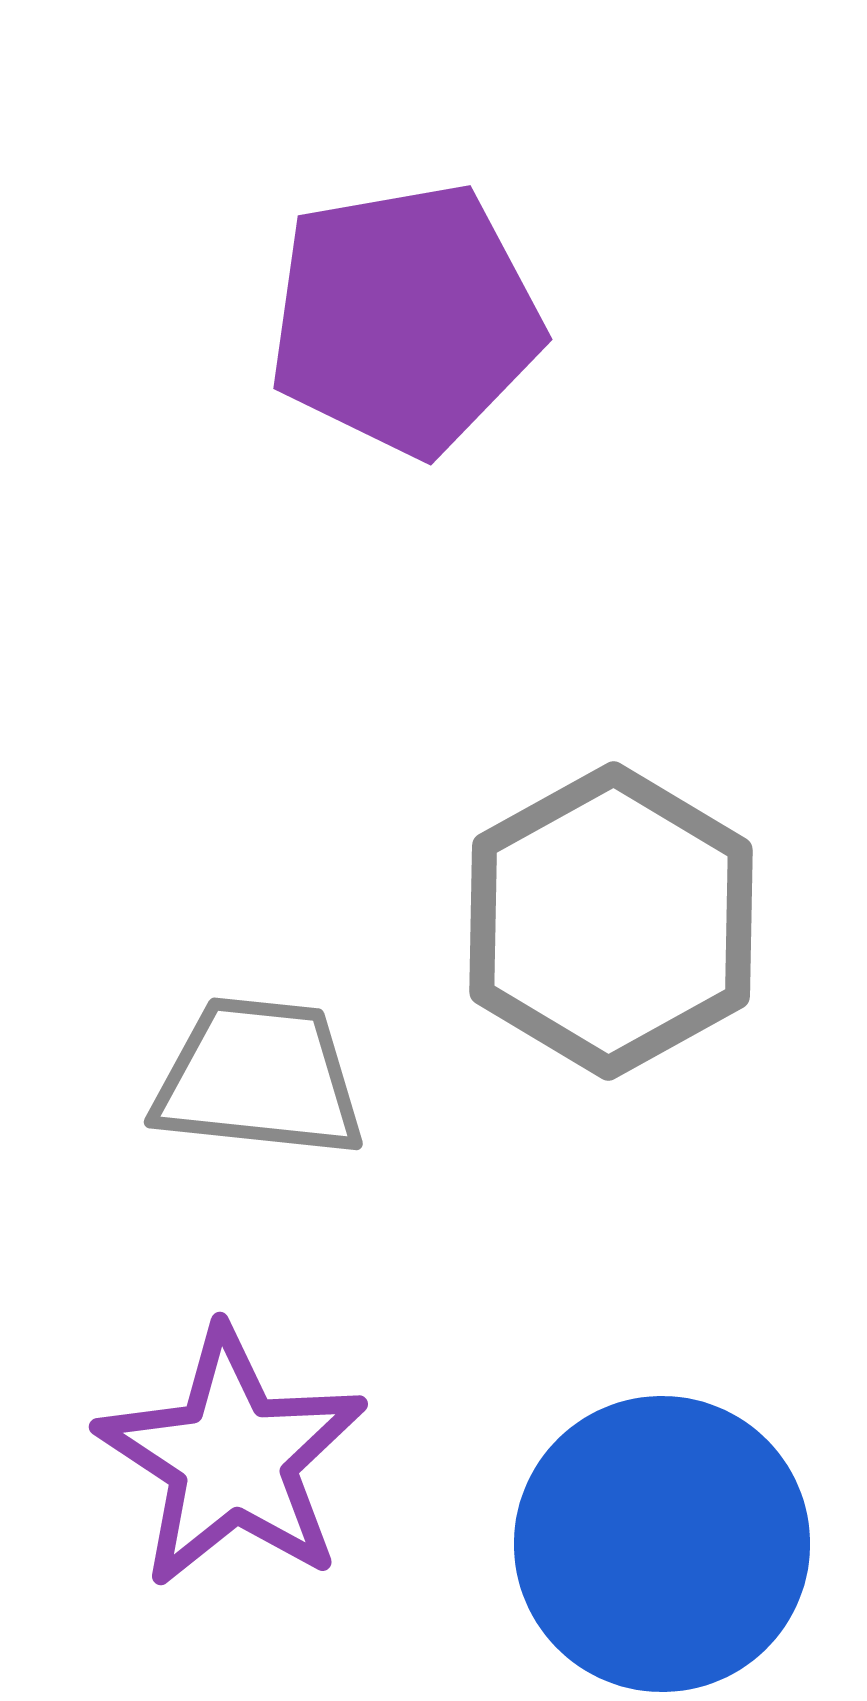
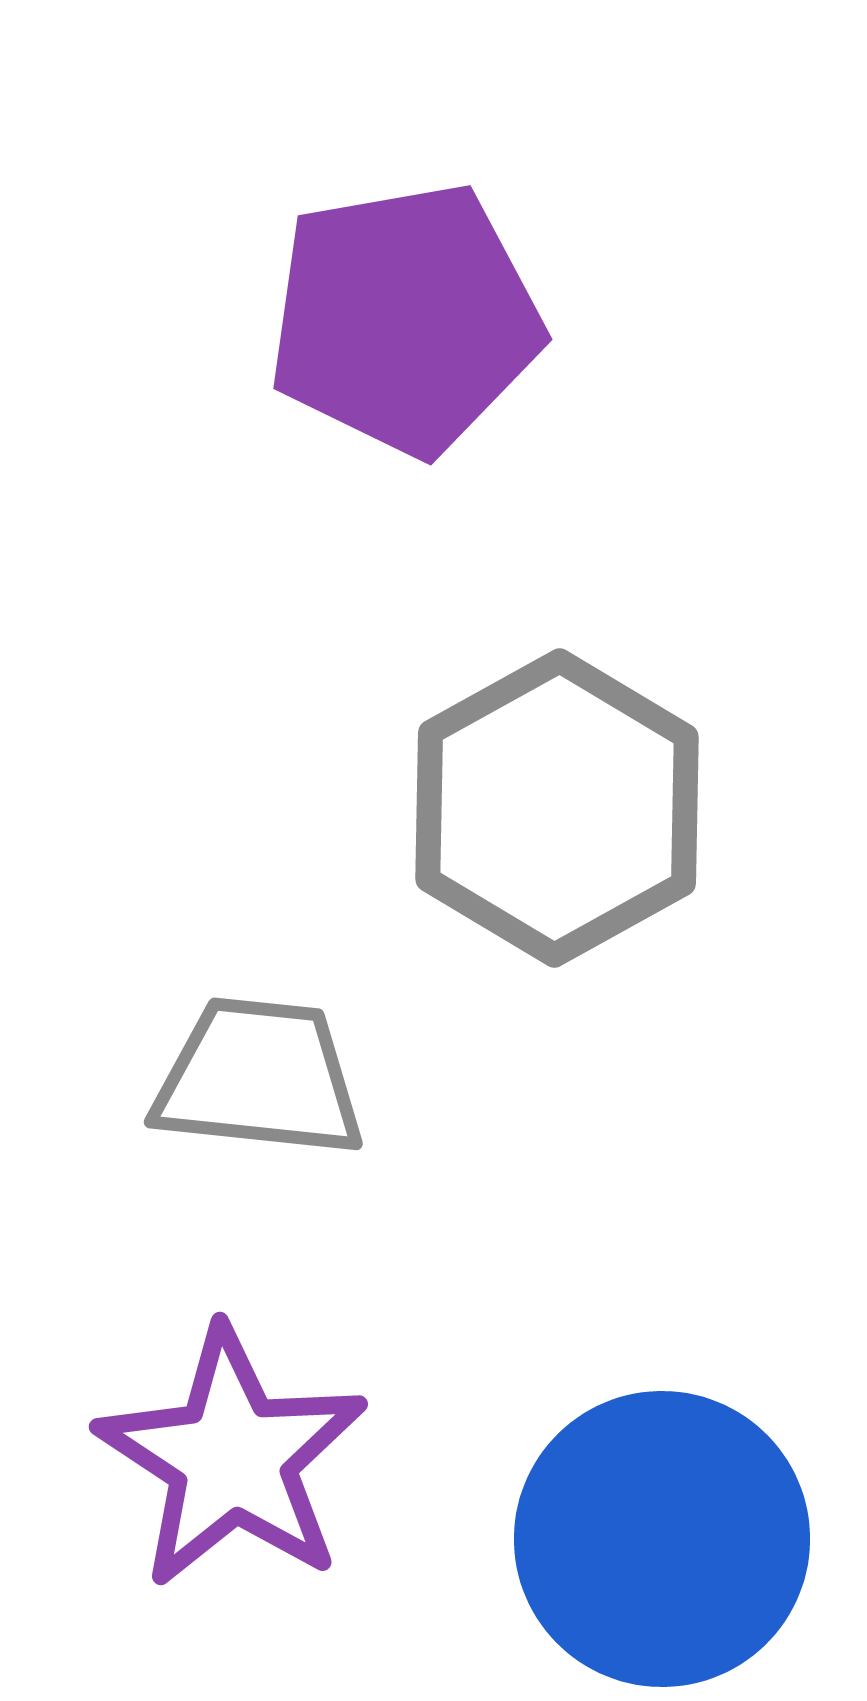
gray hexagon: moved 54 px left, 113 px up
blue circle: moved 5 px up
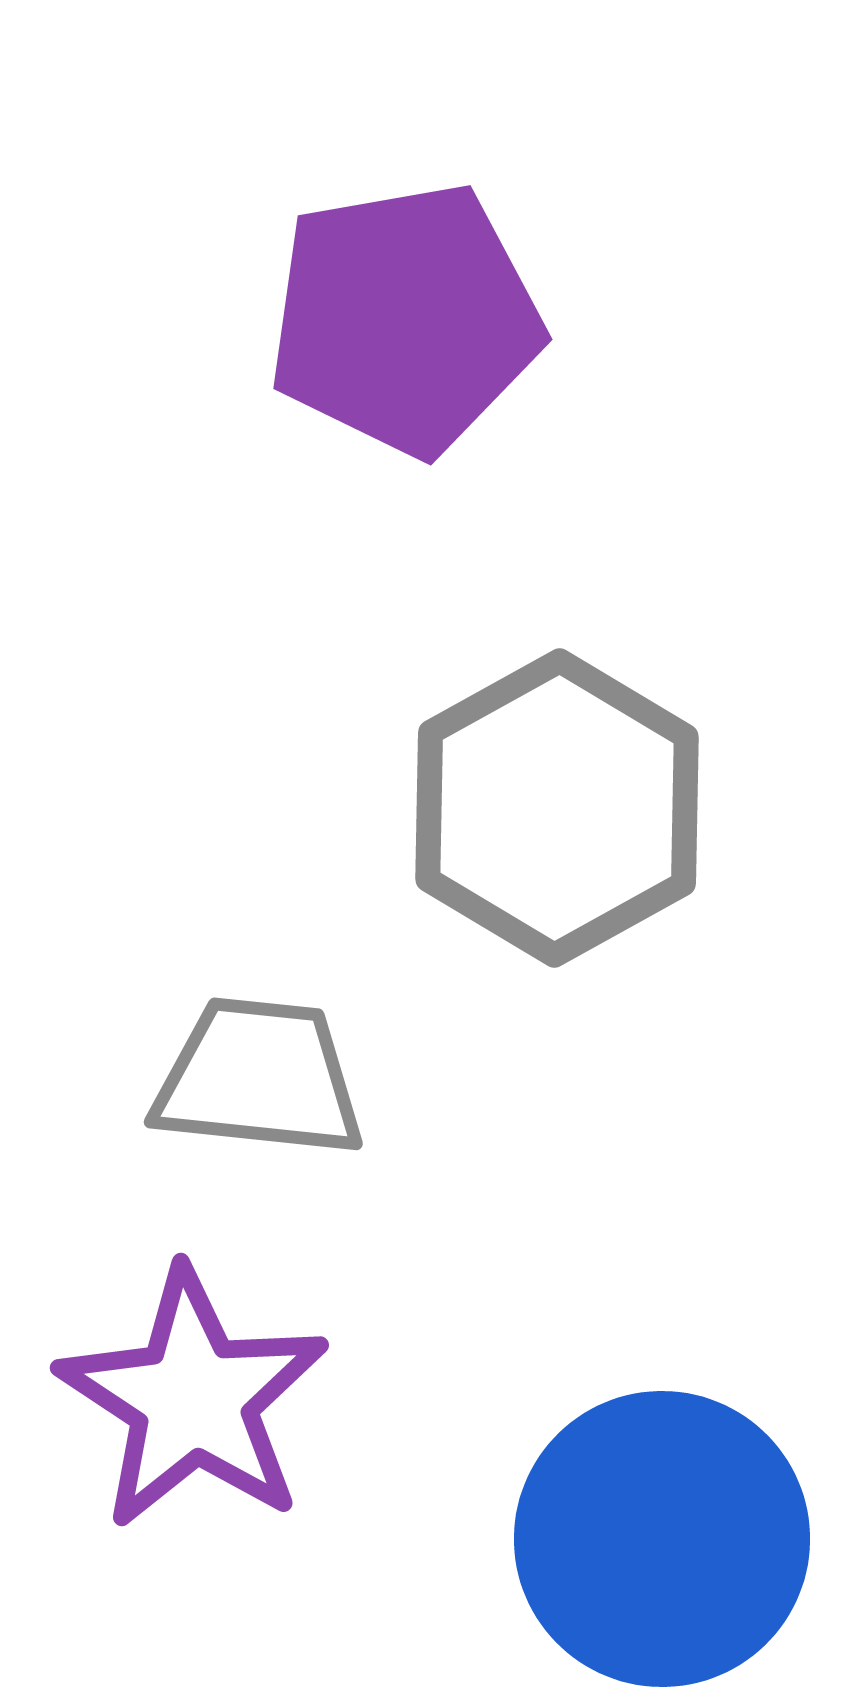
purple star: moved 39 px left, 59 px up
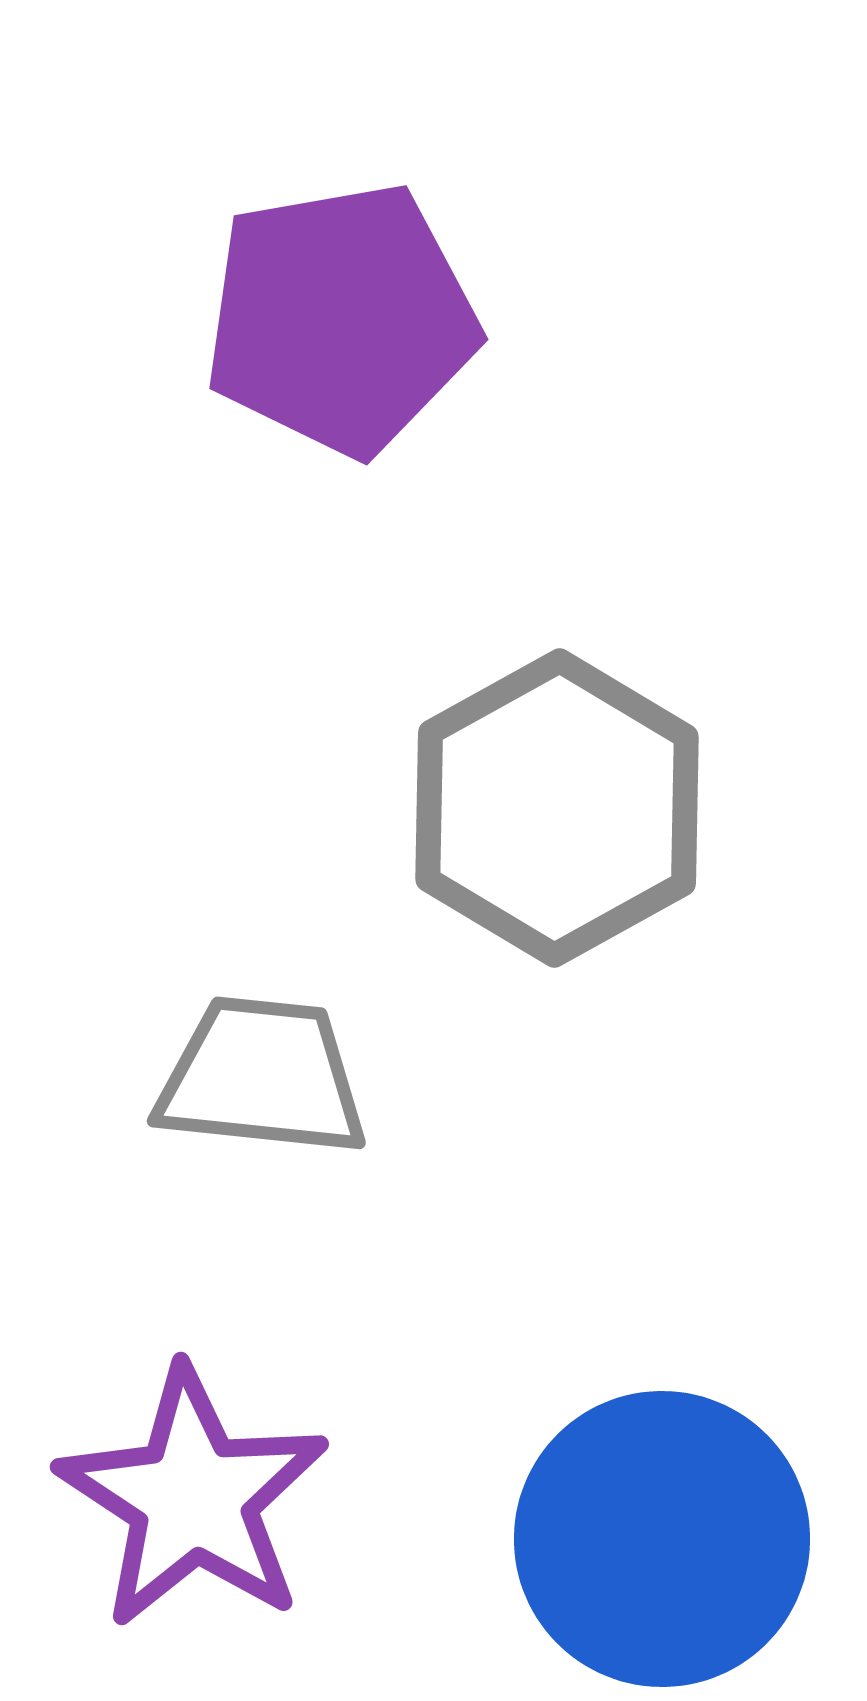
purple pentagon: moved 64 px left
gray trapezoid: moved 3 px right, 1 px up
purple star: moved 99 px down
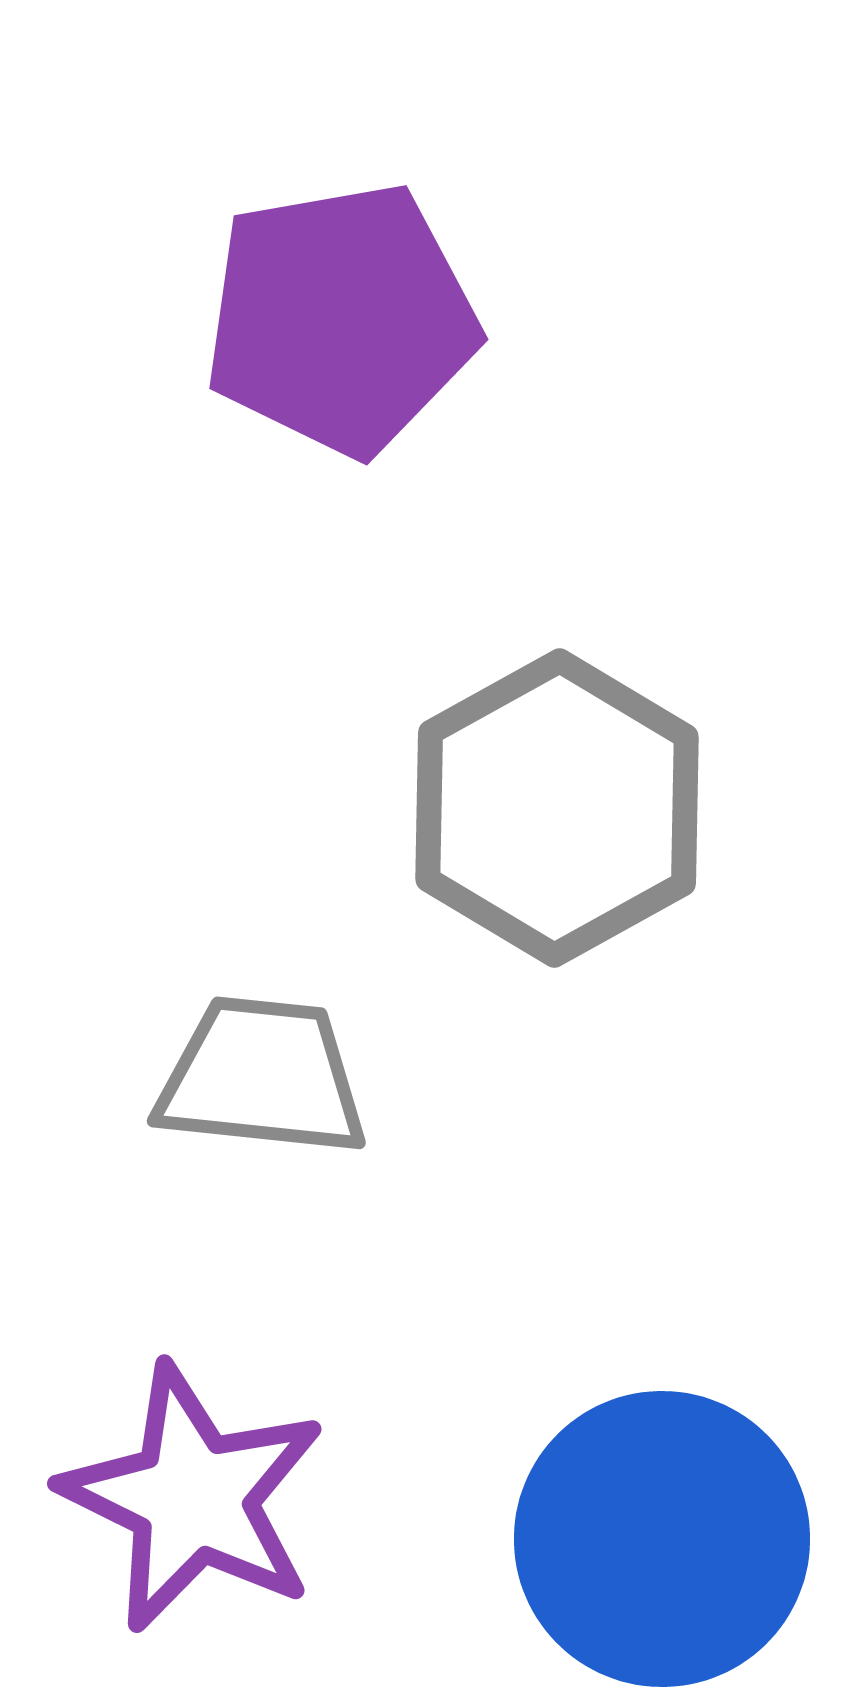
purple star: rotated 7 degrees counterclockwise
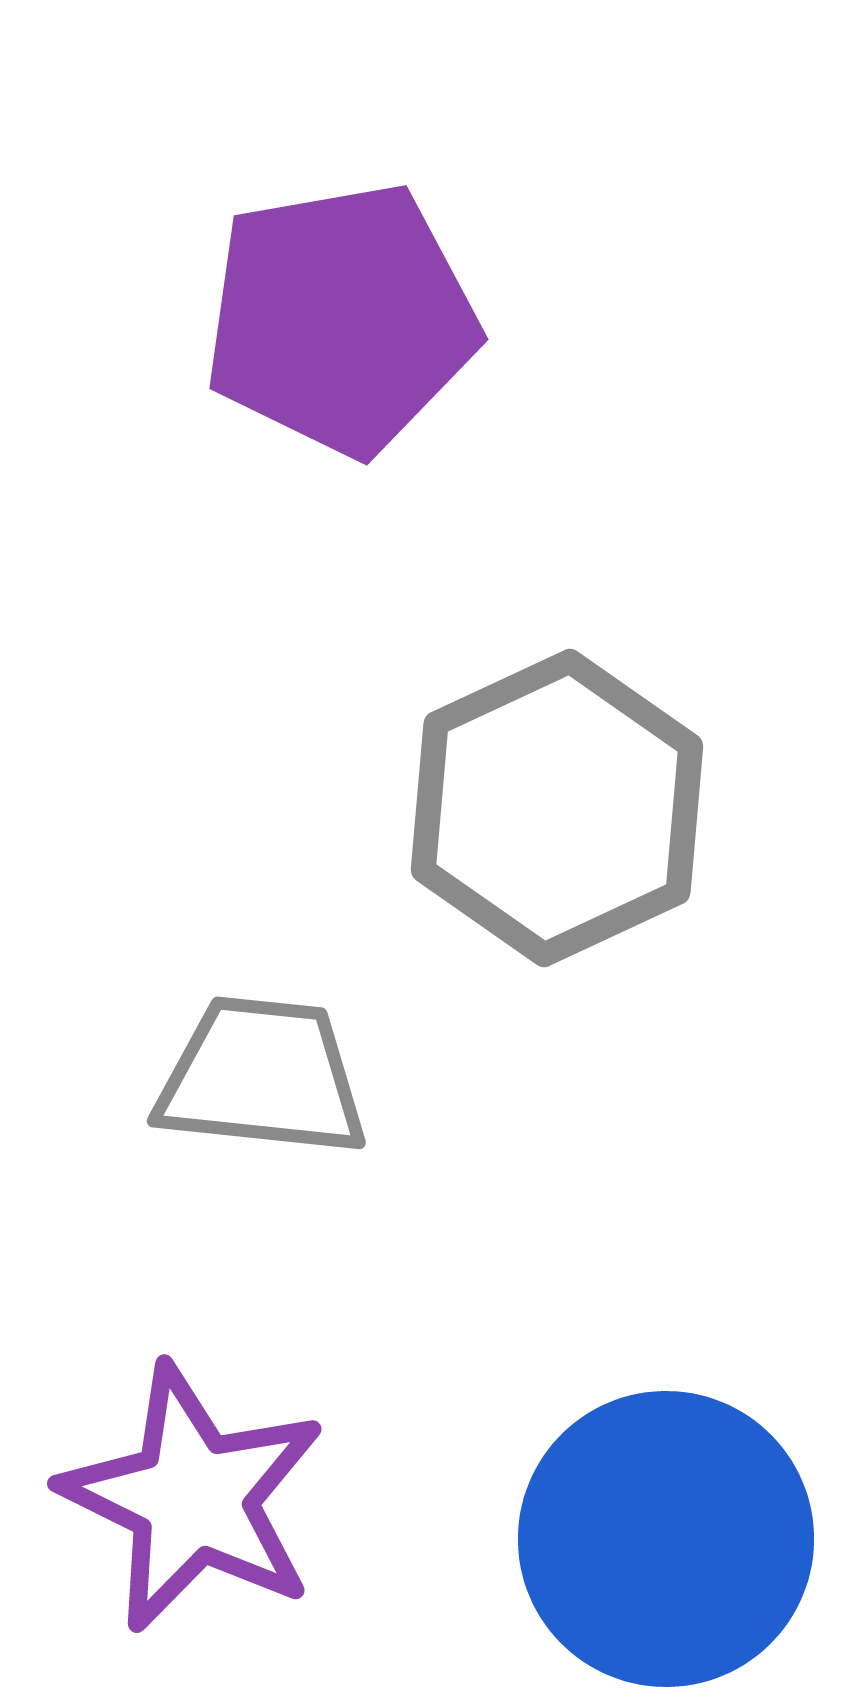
gray hexagon: rotated 4 degrees clockwise
blue circle: moved 4 px right
